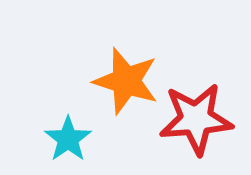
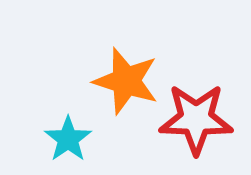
red star: rotated 6 degrees clockwise
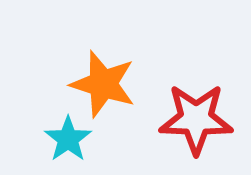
orange star: moved 23 px left, 3 px down
